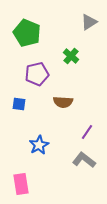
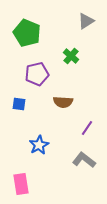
gray triangle: moved 3 px left, 1 px up
purple line: moved 4 px up
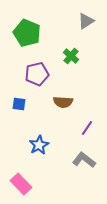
pink rectangle: rotated 35 degrees counterclockwise
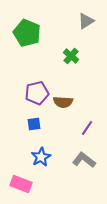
purple pentagon: moved 19 px down
blue square: moved 15 px right, 20 px down; rotated 16 degrees counterclockwise
blue star: moved 2 px right, 12 px down
pink rectangle: rotated 25 degrees counterclockwise
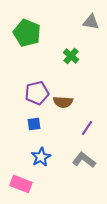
gray triangle: moved 5 px right, 1 px down; rotated 42 degrees clockwise
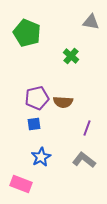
purple pentagon: moved 5 px down
purple line: rotated 14 degrees counterclockwise
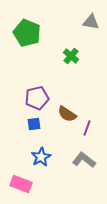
brown semicircle: moved 4 px right, 12 px down; rotated 30 degrees clockwise
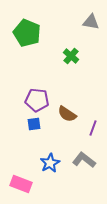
purple pentagon: moved 2 px down; rotated 20 degrees clockwise
purple line: moved 6 px right
blue star: moved 9 px right, 6 px down
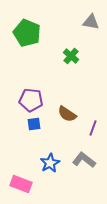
purple pentagon: moved 6 px left
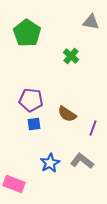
green pentagon: rotated 12 degrees clockwise
gray L-shape: moved 2 px left, 1 px down
pink rectangle: moved 7 px left
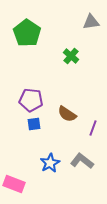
gray triangle: rotated 18 degrees counterclockwise
